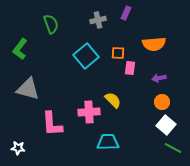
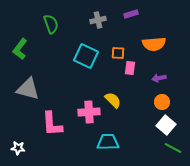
purple rectangle: moved 5 px right, 1 px down; rotated 48 degrees clockwise
cyan square: rotated 25 degrees counterclockwise
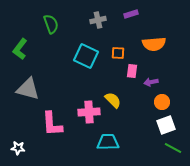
pink rectangle: moved 2 px right, 3 px down
purple arrow: moved 8 px left, 4 px down
white square: rotated 30 degrees clockwise
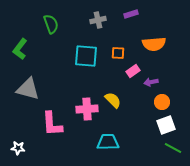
cyan square: rotated 20 degrees counterclockwise
pink rectangle: moved 1 px right; rotated 48 degrees clockwise
pink cross: moved 2 px left, 3 px up
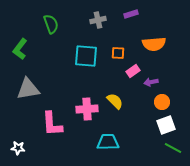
gray triangle: rotated 25 degrees counterclockwise
yellow semicircle: moved 2 px right, 1 px down
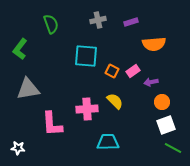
purple rectangle: moved 8 px down
orange square: moved 6 px left, 18 px down; rotated 24 degrees clockwise
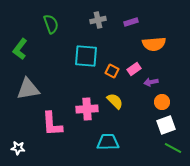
pink rectangle: moved 1 px right, 2 px up
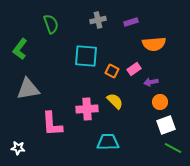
orange circle: moved 2 px left
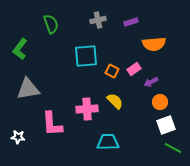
cyan square: rotated 10 degrees counterclockwise
purple arrow: rotated 16 degrees counterclockwise
white star: moved 11 px up
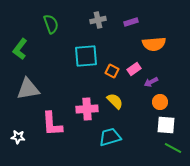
white square: rotated 24 degrees clockwise
cyan trapezoid: moved 2 px right, 5 px up; rotated 15 degrees counterclockwise
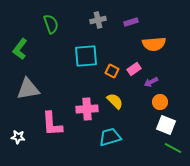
white square: rotated 18 degrees clockwise
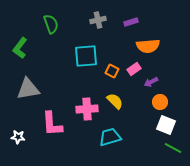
orange semicircle: moved 6 px left, 2 px down
green L-shape: moved 1 px up
